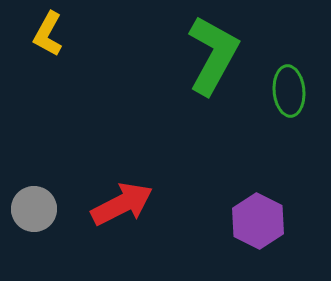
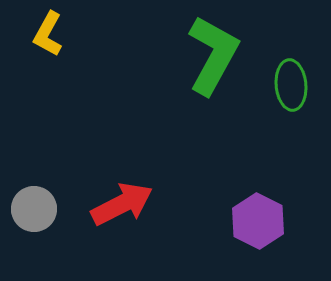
green ellipse: moved 2 px right, 6 px up
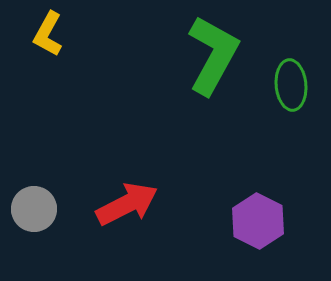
red arrow: moved 5 px right
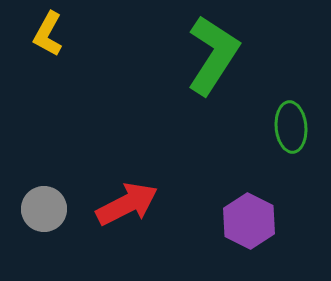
green L-shape: rotated 4 degrees clockwise
green ellipse: moved 42 px down
gray circle: moved 10 px right
purple hexagon: moved 9 px left
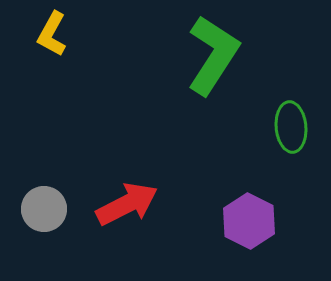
yellow L-shape: moved 4 px right
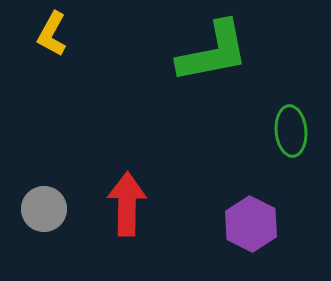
green L-shape: moved 3 px up; rotated 46 degrees clockwise
green ellipse: moved 4 px down
red arrow: rotated 62 degrees counterclockwise
purple hexagon: moved 2 px right, 3 px down
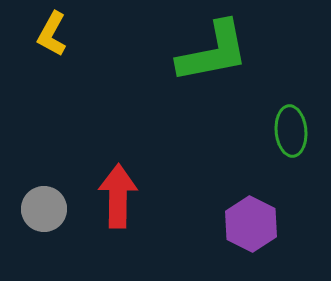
red arrow: moved 9 px left, 8 px up
